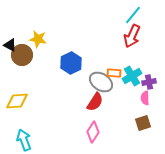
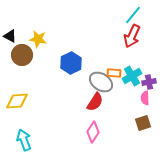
black triangle: moved 9 px up
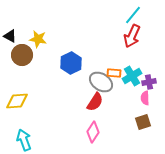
brown square: moved 1 px up
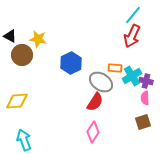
orange rectangle: moved 1 px right, 5 px up
purple cross: moved 3 px left, 1 px up; rotated 24 degrees clockwise
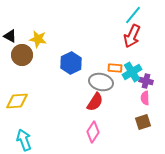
cyan cross: moved 4 px up
gray ellipse: rotated 20 degrees counterclockwise
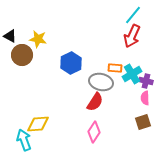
cyan cross: moved 2 px down
yellow diamond: moved 21 px right, 23 px down
pink diamond: moved 1 px right
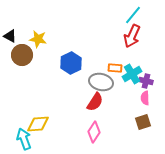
cyan arrow: moved 1 px up
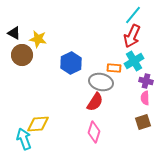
black triangle: moved 4 px right, 3 px up
orange rectangle: moved 1 px left
cyan cross: moved 2 px right, 13 px up
pink diamond: rotated 15 degrees counterclockwise
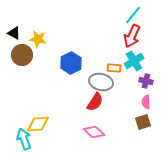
pink semicircle: moved 1 px right, 4 px down
pink diamond: rotated 65 degrees counterclockwise
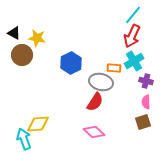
yellow star: moved 1 px left, 1 px up
